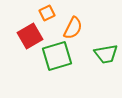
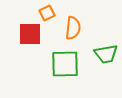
orange semicircle: rotated 20 degrees counterclockwise
red square: moved 2 px up; rotated 30 degrees clockwise
green square: moved 8 px right, 8 px down; rotated 16 degrees clockwise
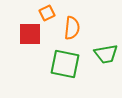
orange semicircle: moved 1 px left
green square: rotated 12 degrees clockwise
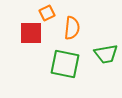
red square: moved 1 px right, 1 px up
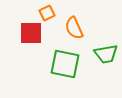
orange semicircle: moved 2 px right; rotated 150 degrees clockwise
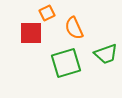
green trapezoid: rotated 10 degrees counterclockwise
green square: moved 1 px right, 1 px up; rotated 28 degrees counterclockwise
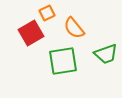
orange semicircle: rotated 15 degrees counterclockwise
red square: rotated 30 degrees counterclockwise
green square: moved 3 px left, 2 px up; rotated 8 degrees clockwise
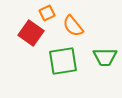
orange semicircle: moved 1 px left, 2 px up
red square: rotated 25 degrees counterclockwise
green trapezoid: moved 1 px left, 3 px down; rotated 20 degrees clockwise
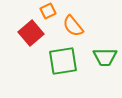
orange square: moved 1 px right, 2 px up
red square: rotated 15 degrees clockwise
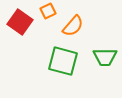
orange semicircle: rotated 100 degrees counterclockwise
red square: moved 11 px left, 11 px up; rotated 15 degrees counterclockwise
green square: rotated 24 degrees clockwise
